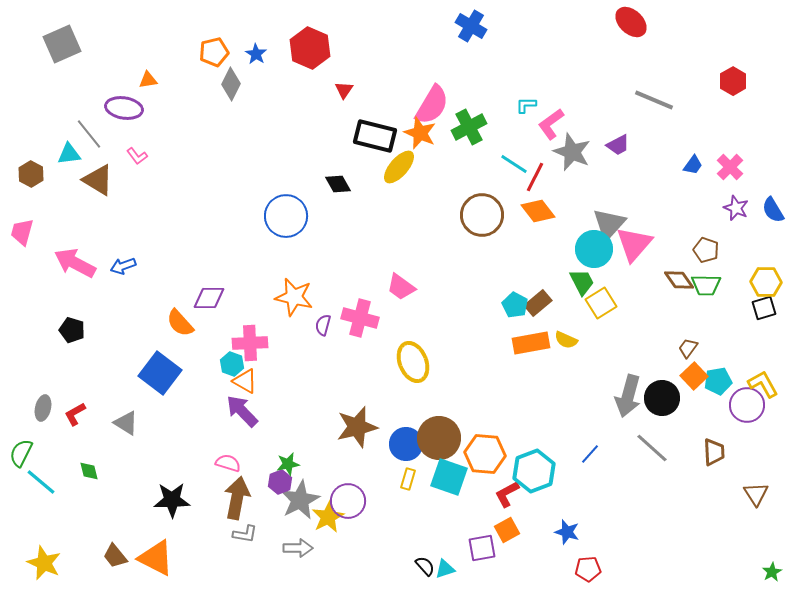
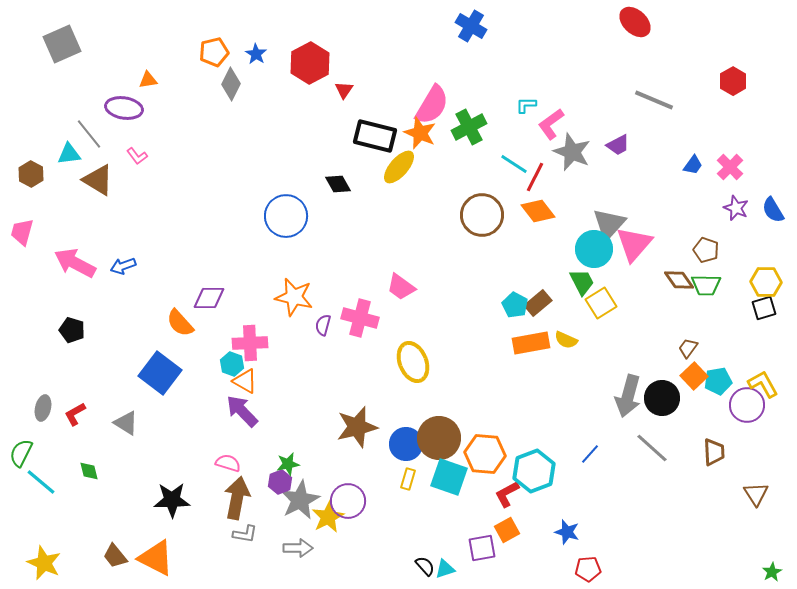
red ellipse at (631, 22): moved 4 px right
red hexagon at (310, 48): moved 15 px down; rotated 9 degrees clockwise
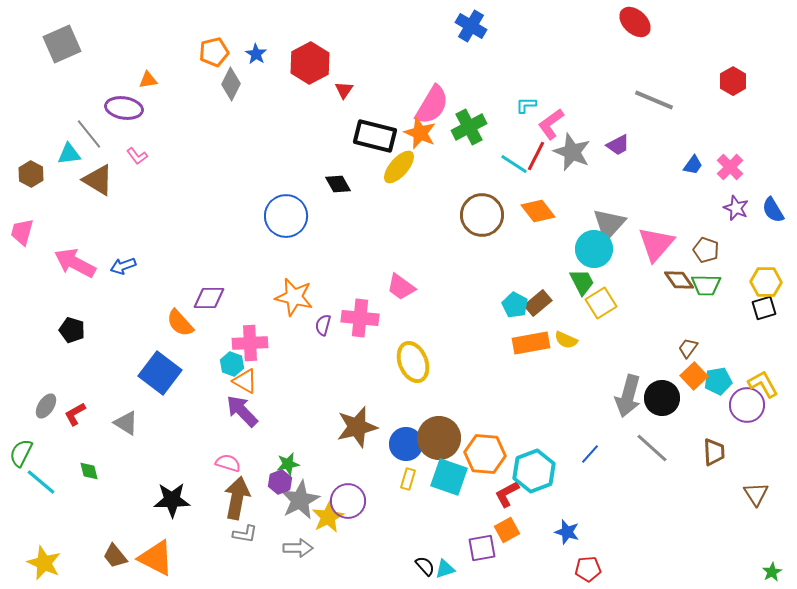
red line at (535, 177): moved 1 px right, 21 px up
pink triangle at (634, 244): moved 22 px right
pink cross at (360, 318): rotated 9 degrees counterclockwise
gray ellipse at (43, 408): moved 3 px right, 2 px up; rotated 20 degrees clockwise
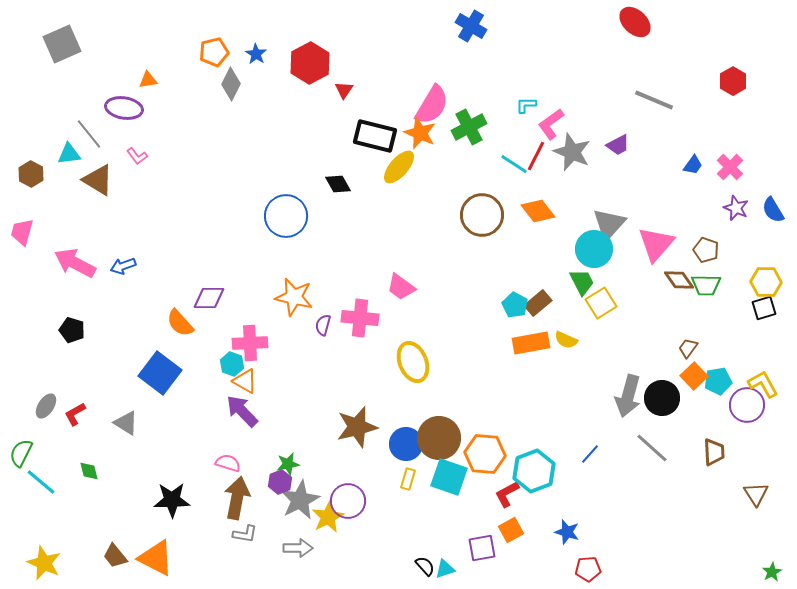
orange square at (507, 530): moved 4 px right
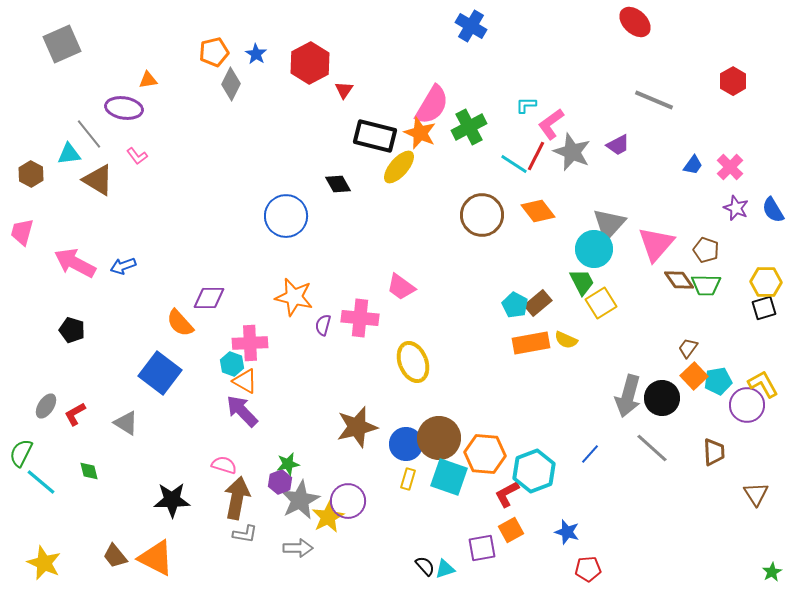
pink semicircle at (228, 463): moved 4 px left, 2 px down
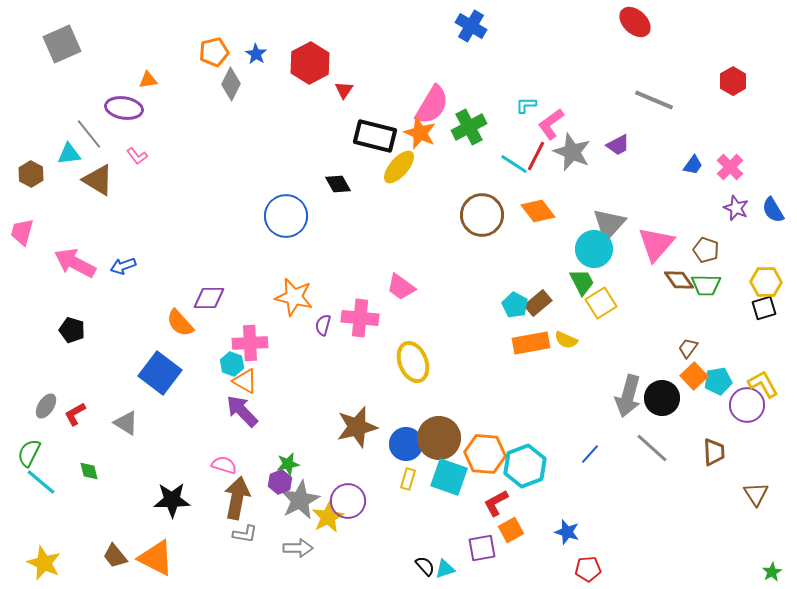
green semicircle at (21, 453): moved 8 px right
cyan hexagon at (534, 471): moved 9 px left, 5 px up
red L-shape at (507, 494): moved 11 px left, 9 px down
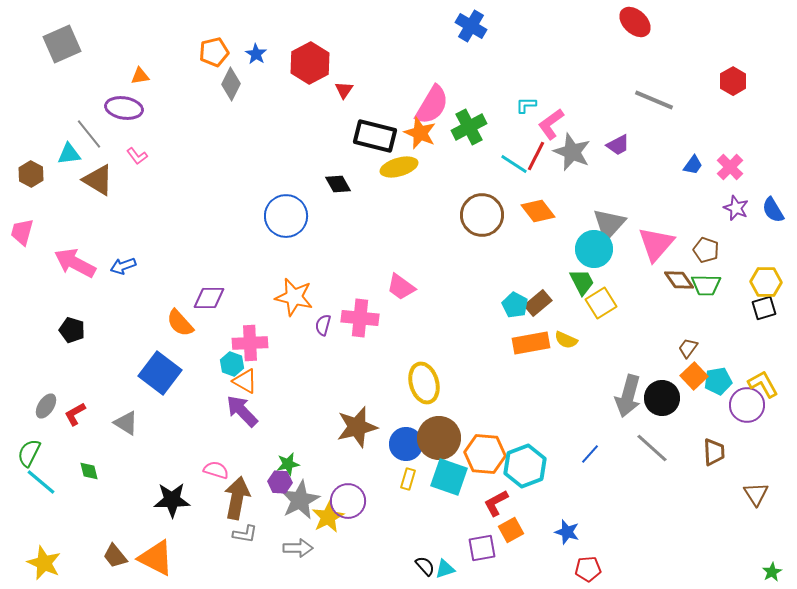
orange triangle at (148, 80): moved 8 px left, 4 px up
yellow ellipse at (399, 167): rotated 33 degrees clockwise
yellow ellipse at (413, 362): moved 11 px right, 21 px down; rotated 6 degrees clockwise
pink semicircle at (224, 465): moved 8 px left, 5 px down
purple hexagon at (280, 482): rotated 25 degrees clockwise
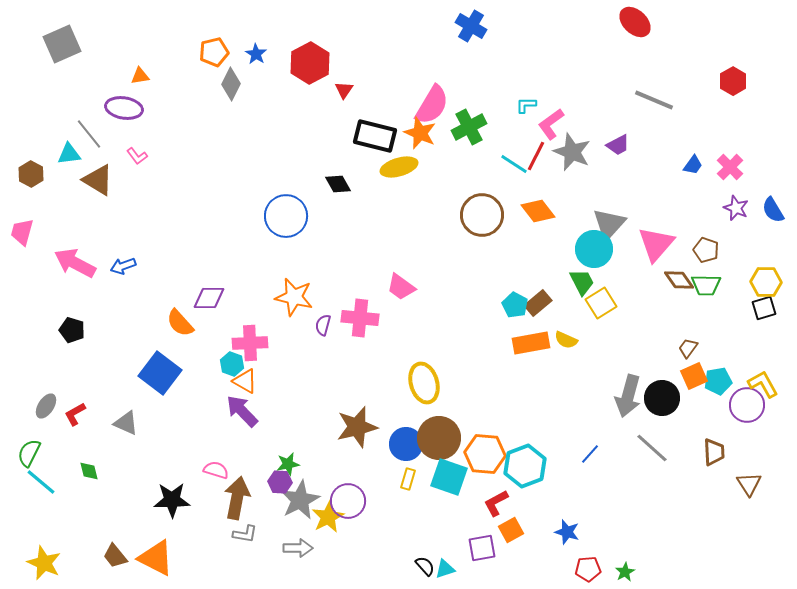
orange square at (694, 376): rotated 20 degrees clockwise
gray triangle at (126, 423): rotated 8 degrees counterclockwise
brown triangle at (756, 494): moved 7 px left, 10 px up
green star at (772, 572): moved 147 px left
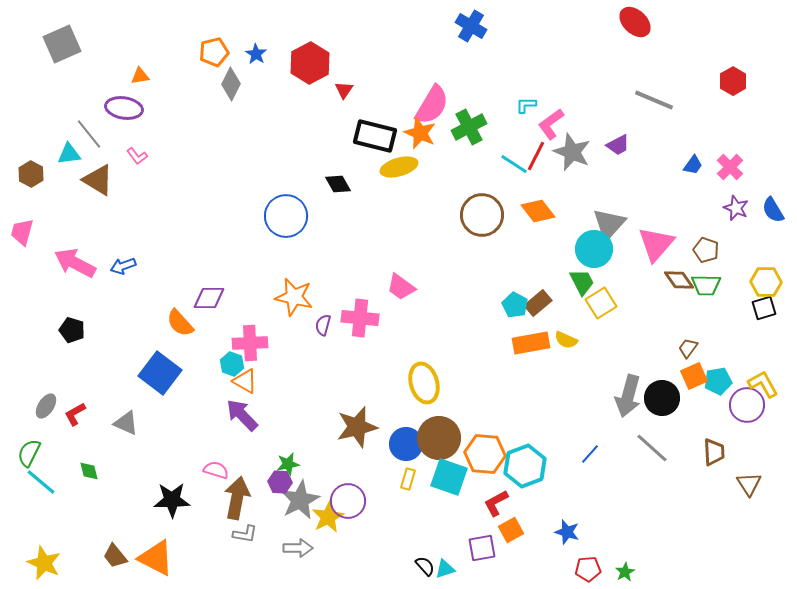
purple arrow at (242, 411): moved 4 px down
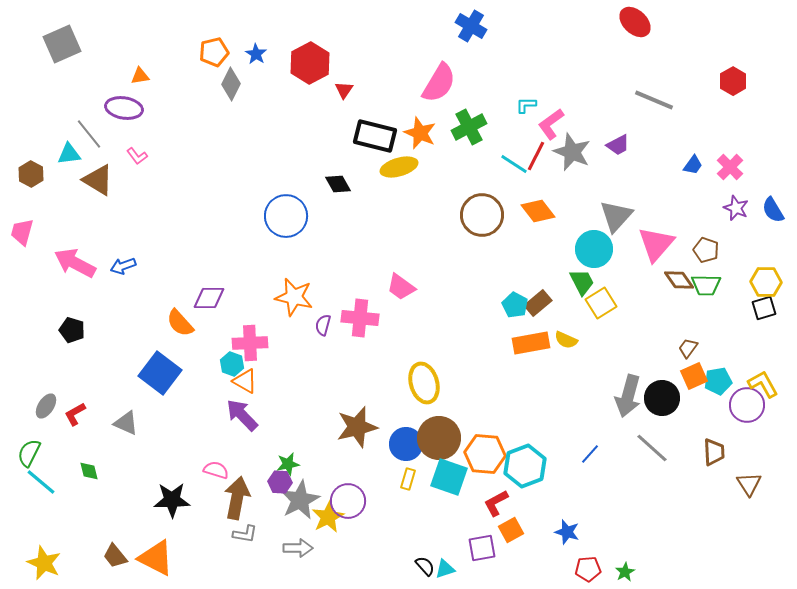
pink semicircle at (432, 105): moved 7 px right, 22 px up
gray triangle at (609, 224): moved 7 px right, 8 px up
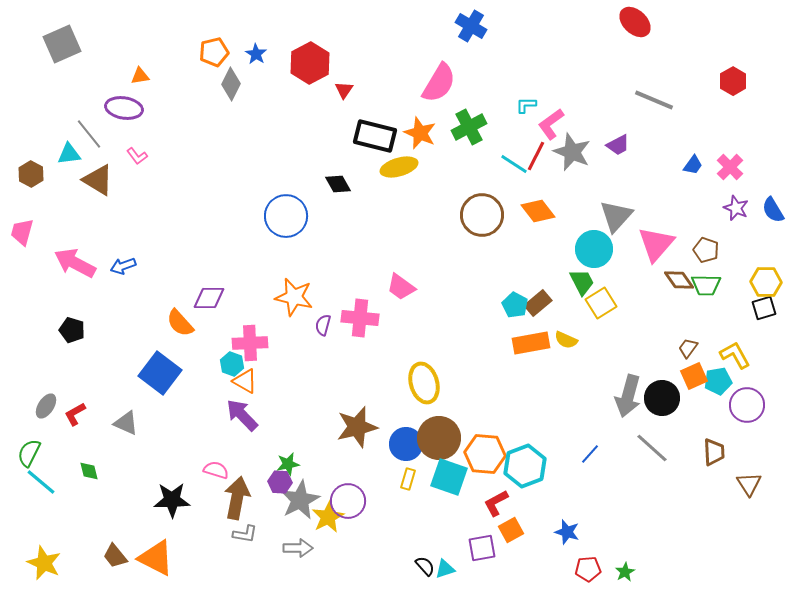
yellow L-shape at (763, 384): moved 28 px left, 29 px up
